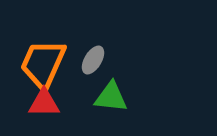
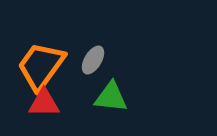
orange trapezoid: moved 2 px left, 2 px down; rotated 12 degrees clockwise
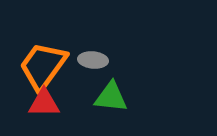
gray ellipse: rotated 64 degrees clockwise
orange trapezoid: moved 2 px right
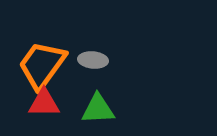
orange trapezoid: moved 1 px left, 1 px up
green triangle: moved 13 px left, 12 px down; rotated 9 degrees counterclockwise
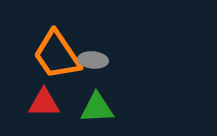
orange trapezoid: moved 15 px right, 10 px up; rotated 70 degrees counterclockwise
green triangle: moved 1 px left, 1 px up
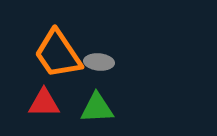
orange trapezoid: moved 1 px right, 1 px up
gray ellipse: moved 6 px right, 2 px down
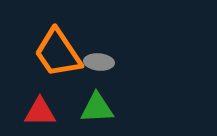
orange trapezoid: moved 1 px up
red triangle: moved 4 px left, 9 px down
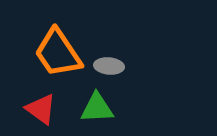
gray ellipse: moved 10 px right, 4 px down
red triangle: moved 1 px right, 3 px up; rotated 36 degrees clockwise
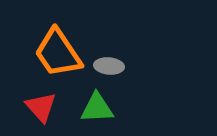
red triangle: moved 2 px up; rotated 12 degrees clockwise
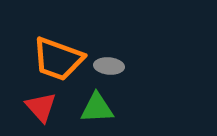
orange trapezoid: moved 6 px down; rotated 36 degrees counterclockwise
